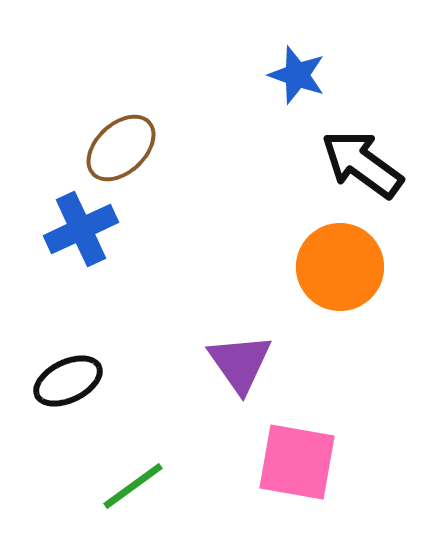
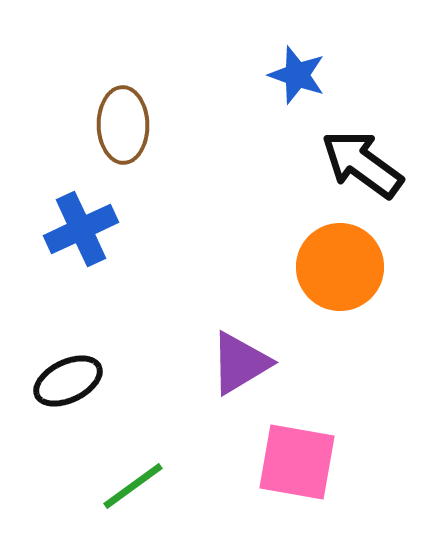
brown ellipse: moved 2 px right, 23 px up; rotated 48 degrees counterclockwise
purple triangle: rotated 34 degrees clockwise
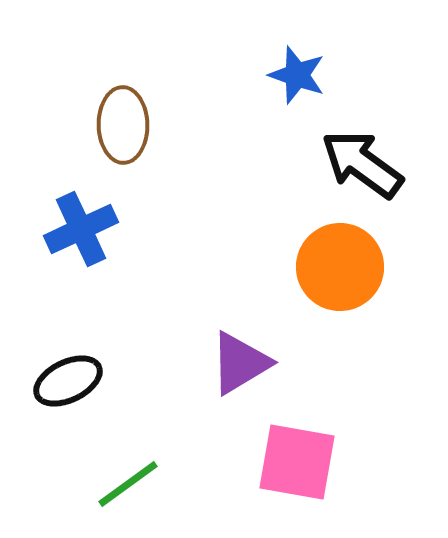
green line: moved 5 px left, 2 px up
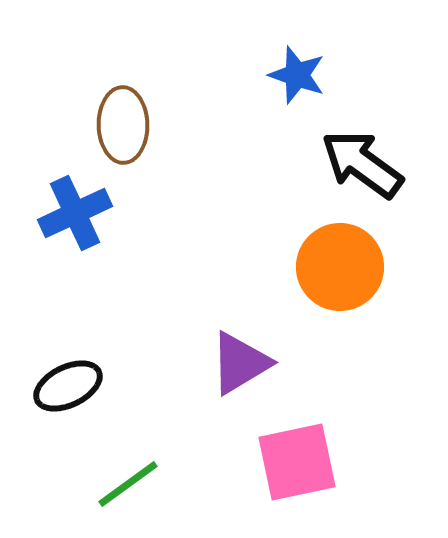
blue cross: moved 6 px left, 16 px up
black ellipse: moved 5 px down
pink square: rotated 22 degrees counterclockwise
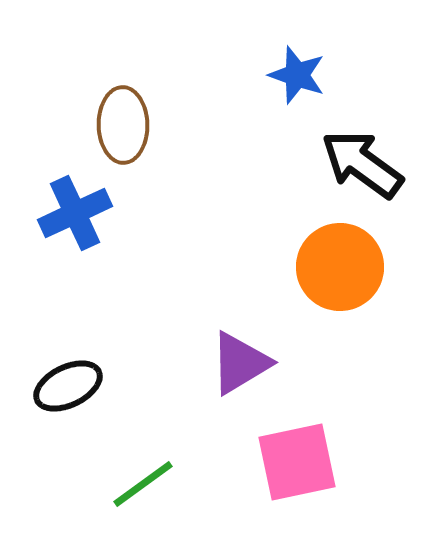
green line: moved 15 px right
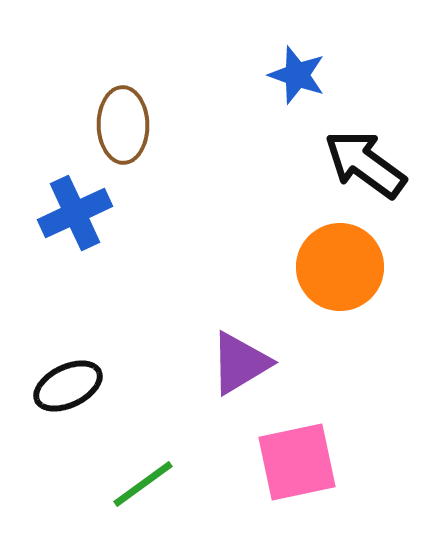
black arrow: moved 3 px right
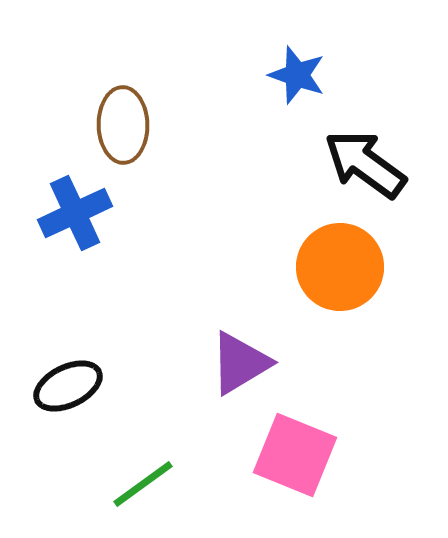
pink square: moved 2 px left, 7 px up; rotated 34 degrees clockwise
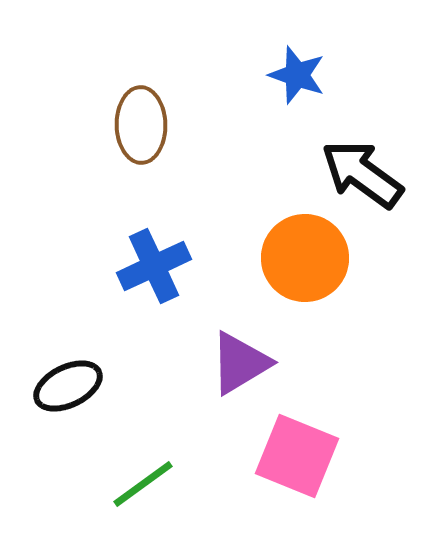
brown ellipse: moved 18 px right
black arrow: moved 3 px left, 10 px down
blue cross: moved 79 px right, 53 px down
orange circle: moved 35 px left, 9 px up
pink square: moved 2 px right, 1 px down
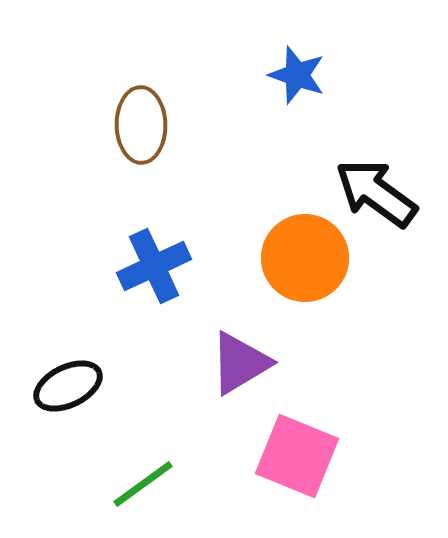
black arrow: moved 14 px right, 19 px down
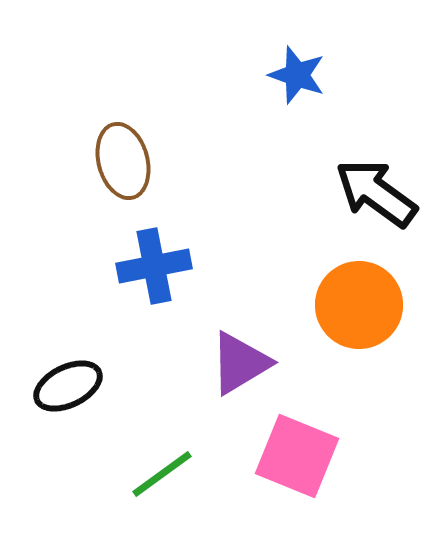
brown ellipse: moved 18 px left, 36 px down; rotated 14 degrees counterclockwise
orange circle: moved 54 px right, 47 px down
blue cross: rotated 14 degrees clockwise
green line: moved 19 px right, 10 px up
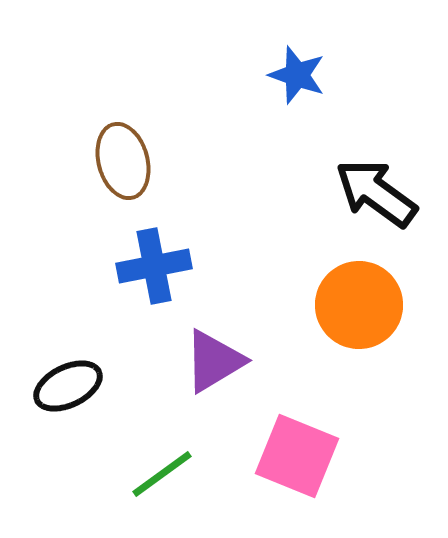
purple triangle: moved 26 px left, 2 px up
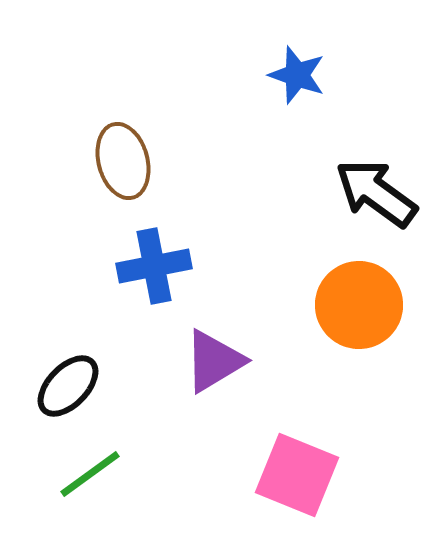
black ellipse: rotated 20 degrees counterclockwise
pink square: moved 19 px down
green line: moved 72 px left
